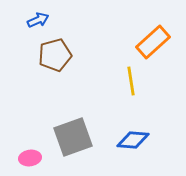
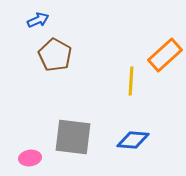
orange rectangle: moved 12 px right, 13 px down
brown pentagon: rotated 28 degrees counterclockwise
yellow line: rotated 12 degrees clockwise
gray square: rotated 27 degrees clockwise
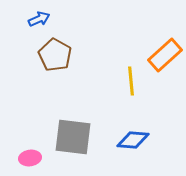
blue arrow: moved 1 px right, 1 px up
yellow line: rotated 8 degrees counterclockwise
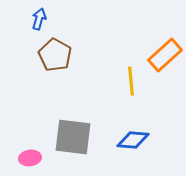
blue arrow: rotated 50 degrees counterclockwise
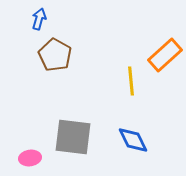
blue diamond: rotated 60 degrees clockwise
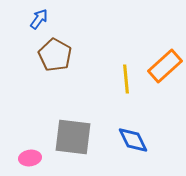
blue arrow: rotated 20 degrees clockwise
orange rectangle: moved 11 px down
yellow line: moved 5 px left, 2 px up
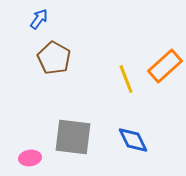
brown pentagon: moved 1 px left, 3 px down
yellow line: rotated 16 degrees counterclockwise
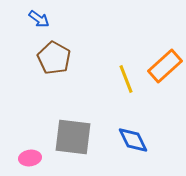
blue arrow: rotated 90 degrees clockwise
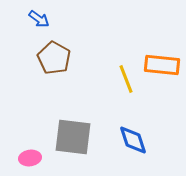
orange rectangle: moved 3 px left, 1 px up; rotated 48 degrees clockwise
blue diamond: rotated 8 degrees clockwise
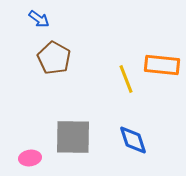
gray square: rotated 6 degrees counterclockwise
